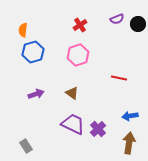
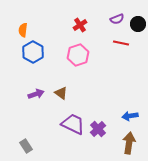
blue hexagon: rotated 15 degrees counterclockwise
red line: moved 2 px right, 35 px up
brown triangle: moved 11 px left
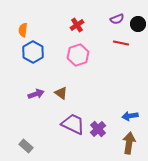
red cross: moved 3 px left
gray rectangle: rotated 16 degrees counterclockwise
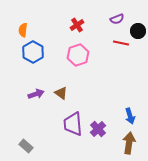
black circle: moved 7 px down
blue arrow: rotated 98 degrees counterclockwise
purple trapezoid: rotated 120 degrees counterclockwise
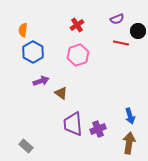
purple arrow: moved 5 px right, 13 px up
purple cross: rotated 21 degrees clockwise
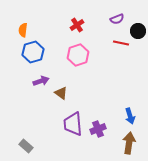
blue hexagon: rotated 15 degrees clockwise
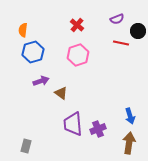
red cross: rotated 16 degrees counterclockwise
gray rectangle: rotated 64 degrees clockwise
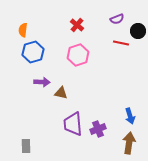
purple arrow: moved 1 px right, 1 px down; rotated 21 degrees clockwise
brown triangle: rotated 24 degrees counterclockwise
gray rectangle: rotated 16 degrees counterclockwise
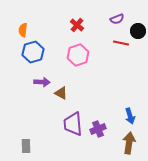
brown triangle: rotated 16 degrees clockwise
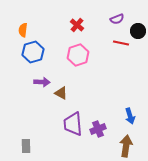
brown arrow: moved 3 px left, 3 px down
